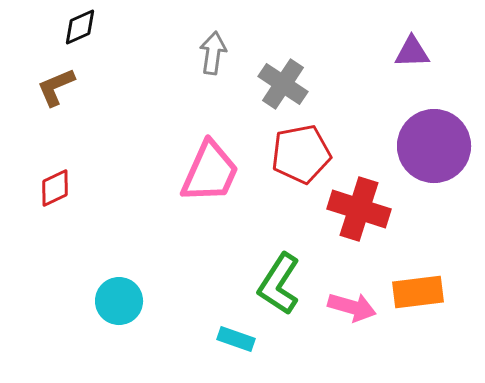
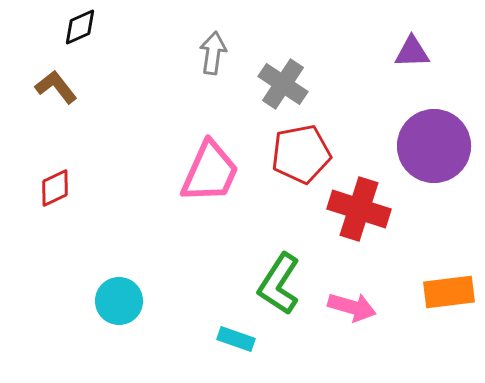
brown L-shape: rotated 75 degrees clockwise
orange rectangle: moved 31 px right
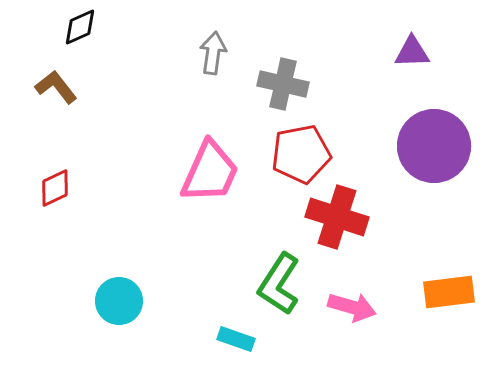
gray cross: rotated 21 degrees counterclockwise
red cross: moved 22 px left, 8 px down
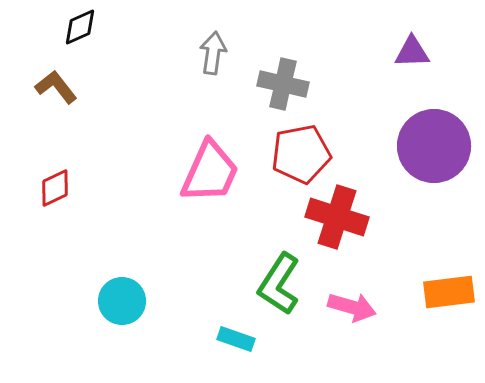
cyan circle: moved 3 px right
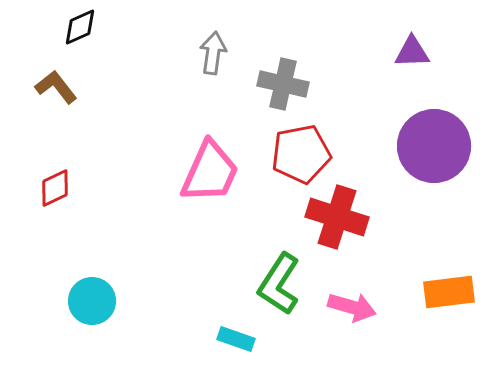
cyan circle: moved 30 px left
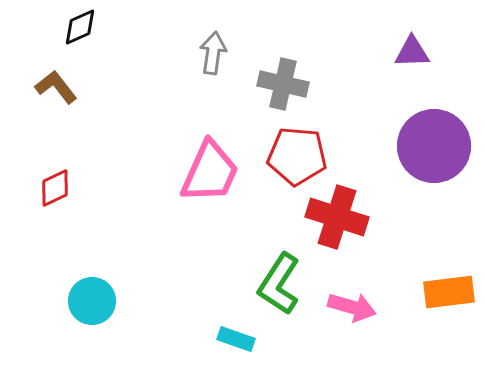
red pentagon: moved 4 px left, 2 px down; rotated 16 degrees clockwise
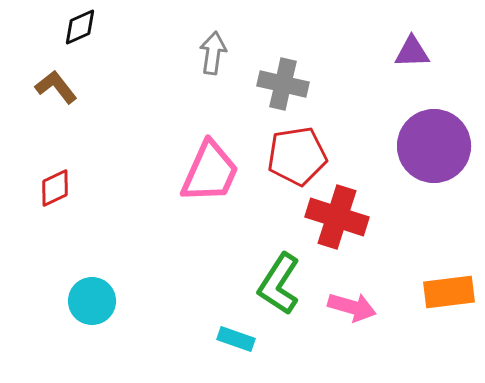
red pentagon: rotated 14 degrees counterclockwise
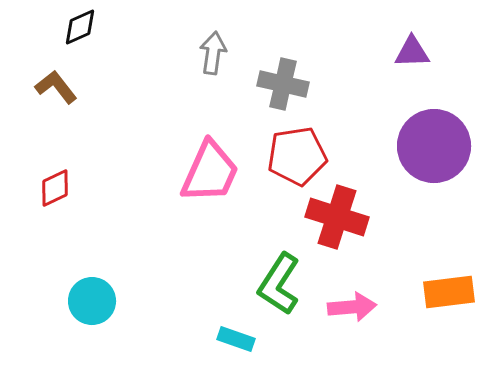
pink arrow: rotated 21 degrees counterclockwise
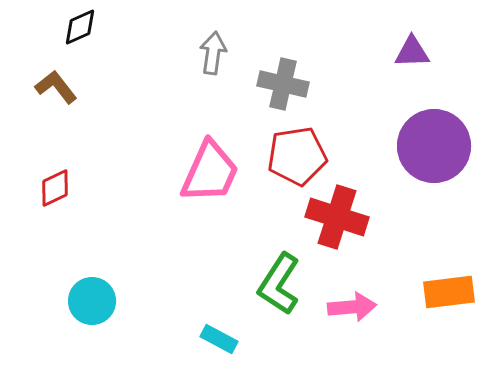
cyan rectangle: moved 17 px left; rotated 9 degrees clockwise
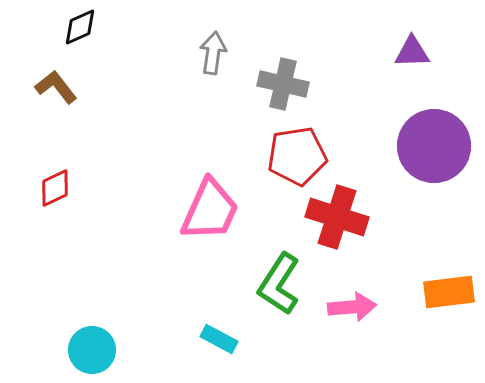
pink trapezoid: moved 38 px down
cyan circle: moved 49 px down
